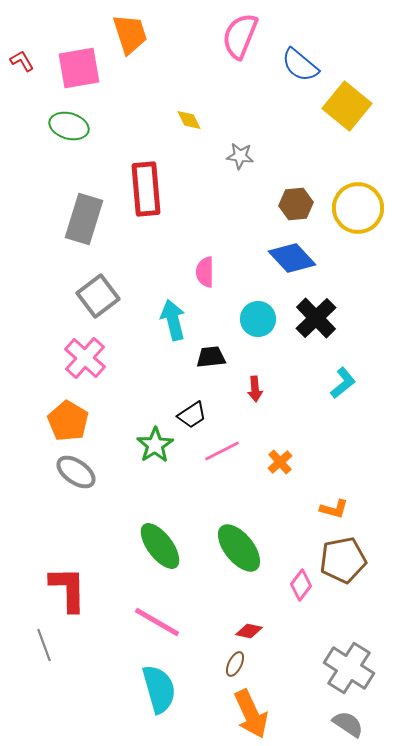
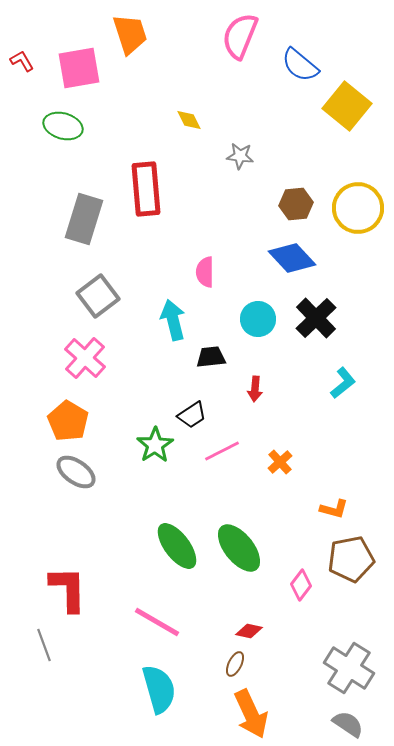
green ellipse at (69, 126): moved 6 px left
red arrow at (255, 389): rotated 10 degrees clockwise
green ellipse at (160, 546): moved 17 px right
brown pentagon at (343, 560): moved 8 px right, 1 px up
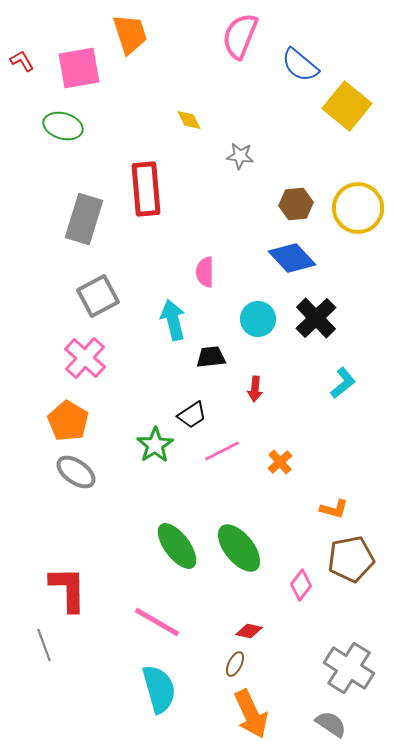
gray square at (98, 296): rotated 9 degrees clockwise
gray semicircle at (348, 724): moved 17 px left
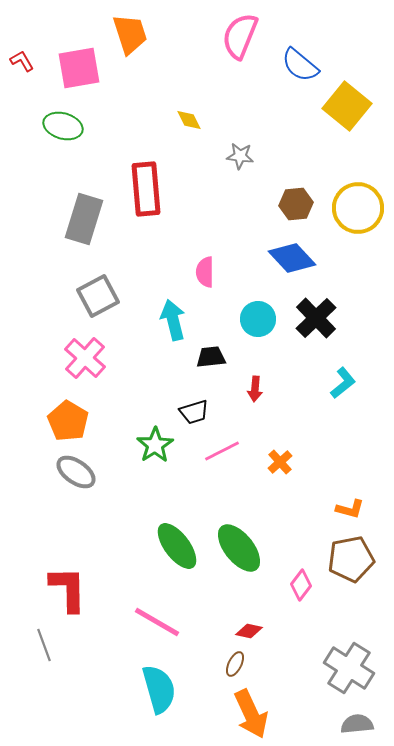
black trapezoid at (192, 415): moved 2 px right, 3 px up; rotated 16 degrees clockwise
orange L-shape at (334, 509): moved 16 px right
gray semicircle at (331, 724): moved 26 px right; rotated 40 degrees counterclockwise
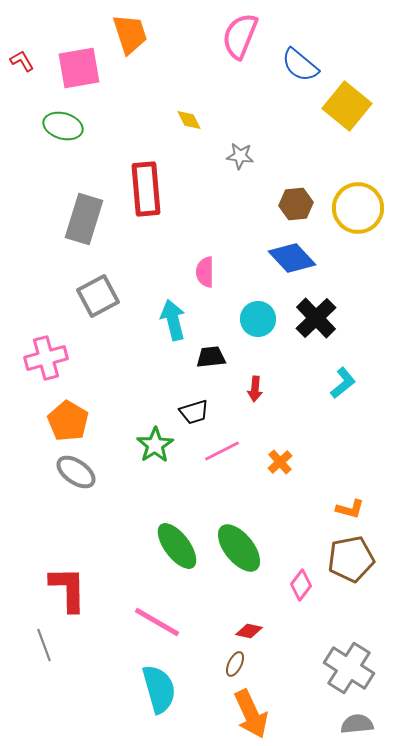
pink cross at (85, 358): moved 39 px left; rotated 33 degrees clockwise
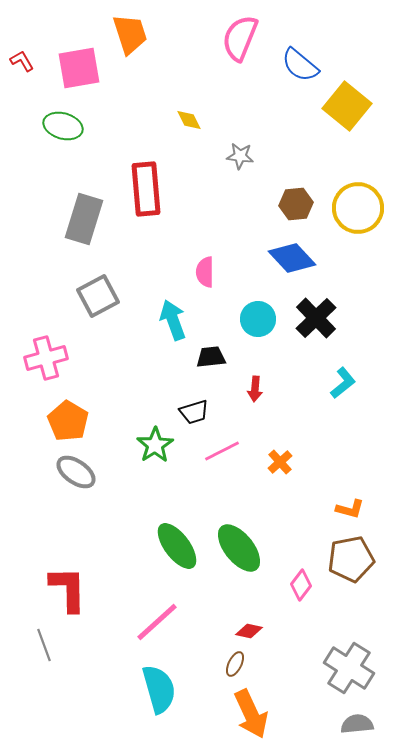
pink semicircle at (240, 36): moved 2 px down
cyan arrow at (173, 320): rotated 6 degrees counterclockwise
pink line at (157, 622): rotated 72 degrees counterclockwise
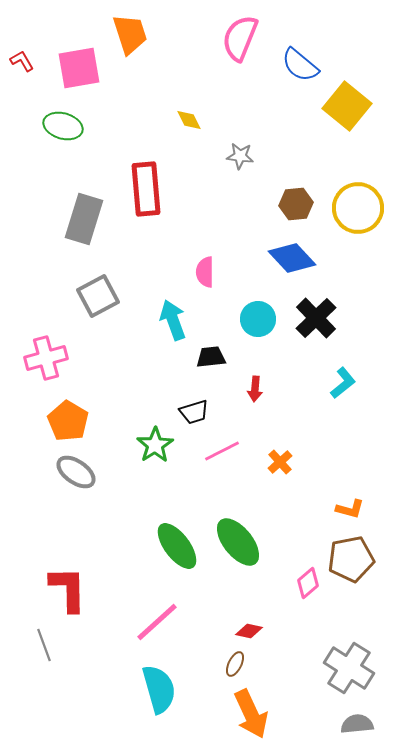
green ellipse at (239, 548): moved 1 px left, 6 px up
pink diamond at (301, 585): moved 7 px right, 2 px up; rotated 12 degrees clockwise
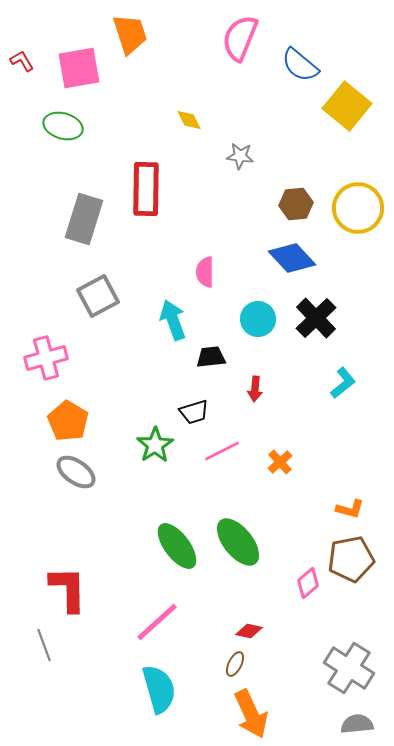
red rectangle at (146, 189): rotated 6 degrees clockwise
